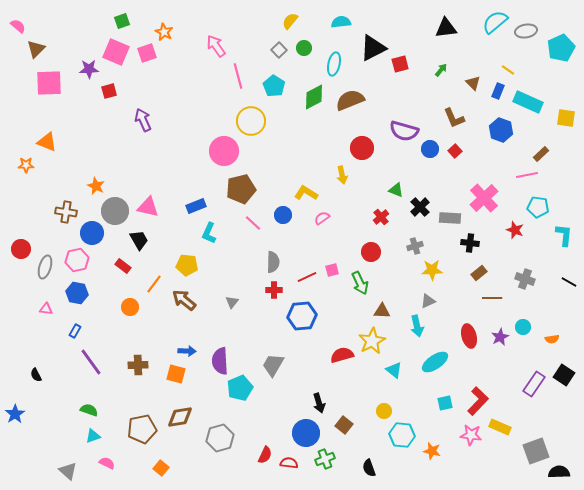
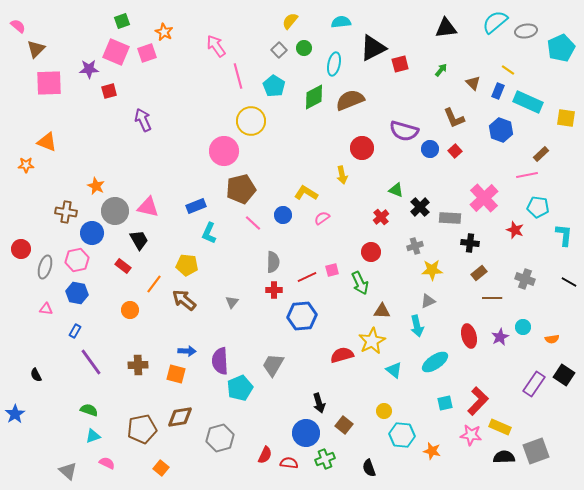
orange circle at (130, 307): moved 3 px down
black semicircle at (559, 472): moved 55 px left, 15 px up
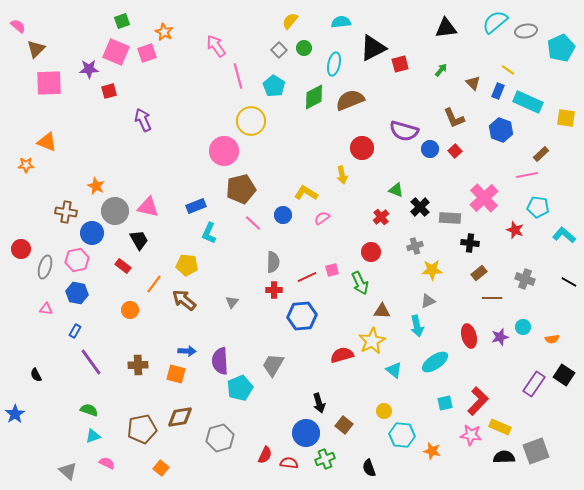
cyan L-shape at (564, 235): rotated 55 degrees counterclockwise
purple star at (500, 337): rotated 12 degrees clockwise
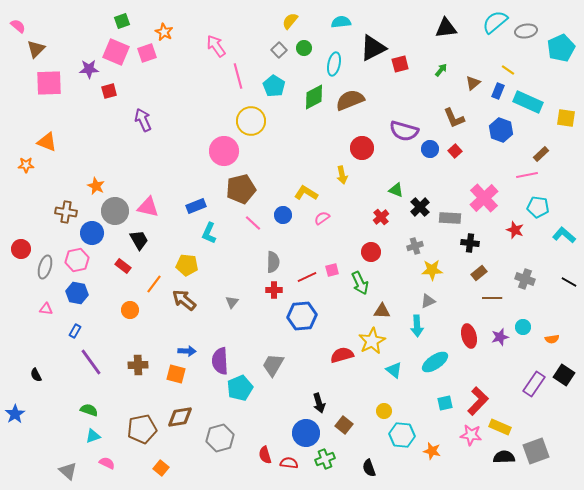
brown triangle at (473, 83): rotated 35 degrees clockwise
cyan arrow at (417, 326): rotated 10 degrees clockwise
red semicircle at (265, 455): rotated 138 degrees clockwise
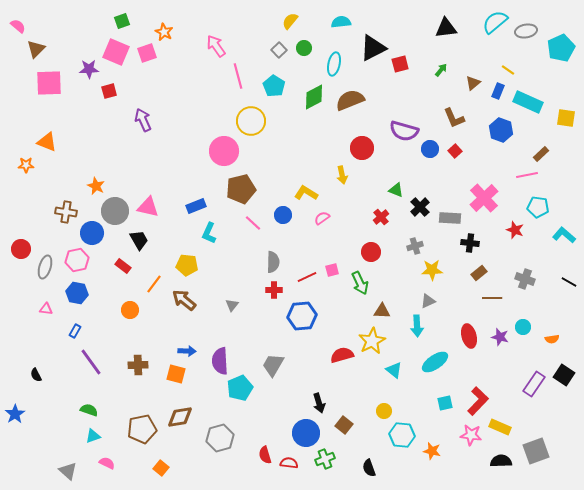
gray triangle at (232, 302): moved 3 px down
purple star at (500, 337): rotated 30 degrees clockwise
black semicircle at (504, 457): moved 3 px left, 4 px down
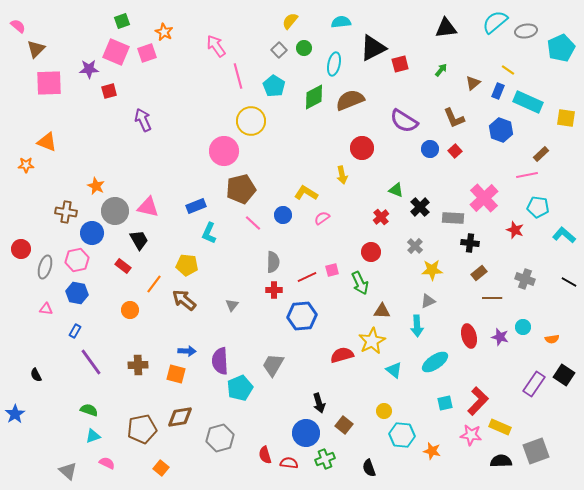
purple semicircle at (404, 131): moved 10 px up; rotated 16 degrees clockwise
gray rectangle at (450, 218): moved 3 px right
gray cross at (415, 246): rotated 28 degrees counterclockwise
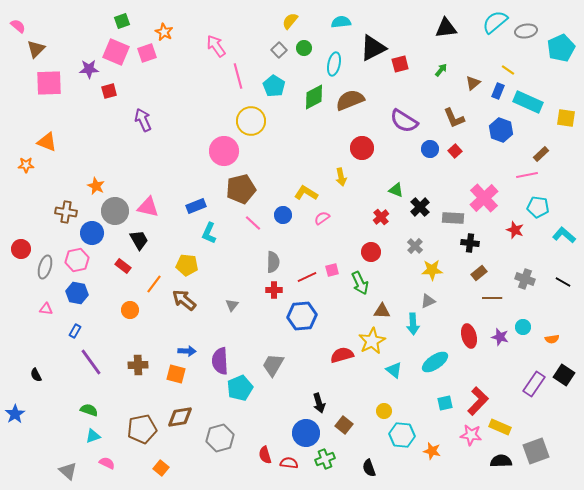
yellow arrow at (342, 175): moved 1 px left, 2 px down
black line at (569, 282): moved 6 px left
cyan arrow at (417, 326): moved 4 px left, 2 px up
